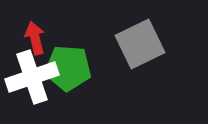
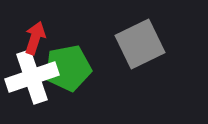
red arrow: rotated 32 degrees clockwise
green pentagon: rotated 15 degrees counterclockwise
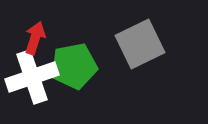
green pentagon: moved 6 px right, 2 px up
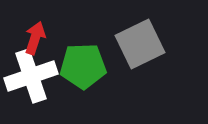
green pentagon: moved 9 px right; rotated 9 degrees clockwise
white cross: moved 1 px left, 1 px up
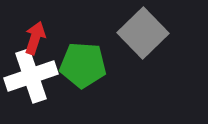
gray square: moved 3 px right, 11 px up; rotated 18 degrees counterclockwise
green pentagon: moved 1 px up; rotated 6 degrees clockwise
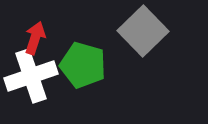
gray square: moved 2 px up
green pentagon: rotated 12 degrees clockwise
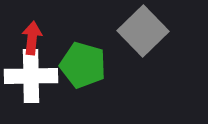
red arrow: moved 3 px left; rotated 12 degrees counterclockwise
white cross: rotated 18 degrees clockwise
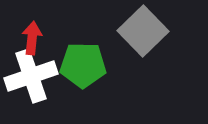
green pentagon: rotated 15 degrees counterclockwise
white cross: rotated 18 degrees counterclockwise
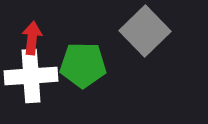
gray square: moved 2 px right
white cross: rotated 15 degrees clockwise
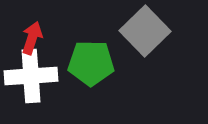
red arrow: rotated 12 degrees clockwise
green pentagon: moved 8 px right, 2 px up
